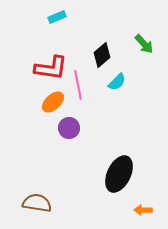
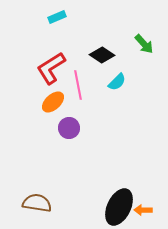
black diamond: rotated 75 degrees clockwise
red L-shape: rotated 140 degrees clockwise
black ellipse: moved 33 px down
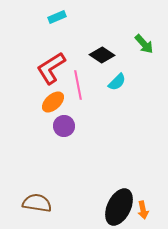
purple circle: moved 5 px left, 2 px up
orange arrow: rotated 102 degrees counterclockwise
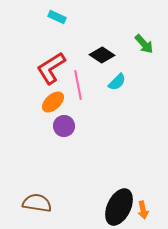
cyan rectangle: rotated 48 degrees clockwise
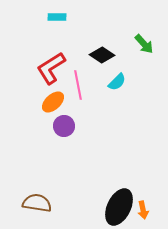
cyan rectangle: rotated 24 degrees counterclockwise
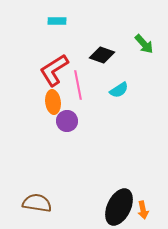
cyan rectangle: moved 4 px down
black diamond: rotated 15 degrees counterclockwise
red L-shape: moved 3 px right, 2 px down
cyan semicircle: moved 2 px right, 8 px down; rotated 12 degrees clockwise
orange ellipse: rotated 55 degrees counterclockwise
purple circle: moved 3 px right, 5 px up
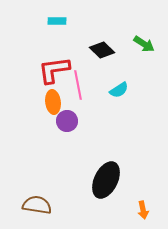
green arrow: rotated 15 degrees counterclockwise
black diamond: moved 5 px up; rotated 25 degrees clockwise
red L-shape: rotated 24 degrees clockwise
brown semicircle: moved 2 px down
black ellipse: moved 13 px left, 27 px up
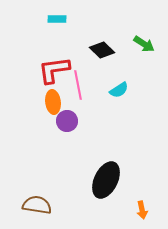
cyan rectangle: moved 2 px up
orange arrow: moved 1 px left
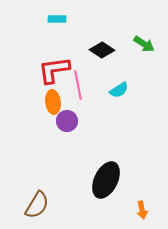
black diamond: rotated 10 degrees counterclockwise
brown semicircle: rotated 112 degrees clockwise
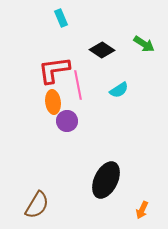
cyan rectangle: moved 4 px right, 1 px up; rotated 66 degrees clockwise
orange arrow: rotated 36 degrees clockwise
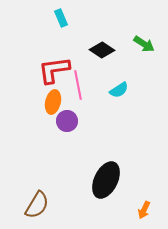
orange ellipse: rotated 20 degrees clockwise
orange arrow: moved 2 px right
